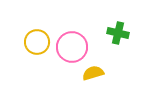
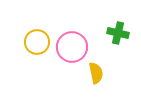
yellow semicircle: moved 3 px right; rotated 95 degrees clockwise
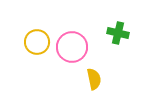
yellow semicircle: moved 2 px left, 6 px down
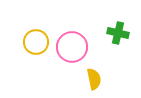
yellow circle: moved 1 px left
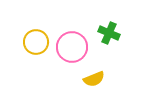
green cross: moved 9 px left; rotated 10 degrees clockwise
yellow semicircle: rotated 80 degrees clockwise
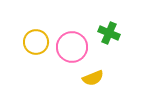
yellow semicircle: moved 1 px left, 1 px up
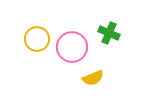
yellow circle: moved 1 px right, 3 px up
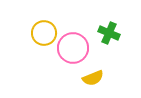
yellow circle: moved 7 px right, 6 px up
pink circle: moved 1 px right, 1 px down
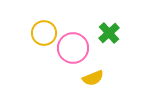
green cross: rotated 25 degrees clockwise
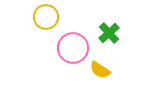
yellow circle: moved 2 px right, 16 px up
yellow semicircle: moved 7 px right, 8 px up; rotated 55 degrees clockwise
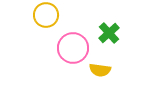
yellow circle: moved 2 px up
yellow semicircle: rotated 25 degrees counterclockwise
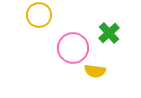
yellow circle: moved 7 px left
yellow semicircle: moved 5 px left, 1 px down
